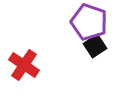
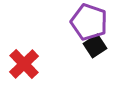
red cross: moved 1 px up; rotated 12 degrees clockwise
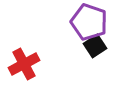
red cross: rotated 16 degrees clockwise
